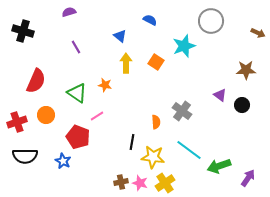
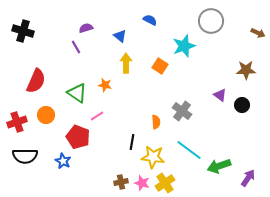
purple semicircle: moved 17 px right, 16 px down
orange square: moved 4 px right, 4 px down
pink star: moved 2 px right
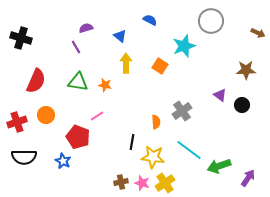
black cross: moved 2 px left, 7 px down
green triangle: moved 1 px right, 11 px up; rotated 25 degrees counterclockwise
gray cross: rotated 18 degrees clockwise
black semicircle: moved 1 px left, 1 px down
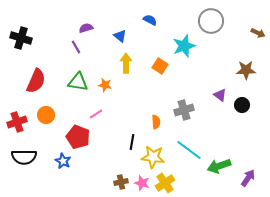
gray cross: moved 2 px right, 1 px up; rotated 18 degrees clockwise
pink line: moved 1 px left, 2 px up
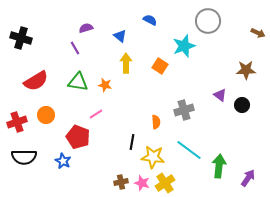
gray circle: moved 3 px left
purple line: moved 1 px left, 1 px down
red semicircle: rotated 35 degrees clockwise
green arrow: rotated 115 degrees clockwise
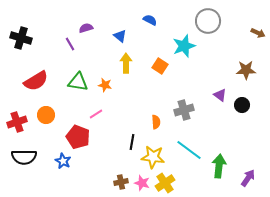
purple line: moved 5 px left, 4 px up
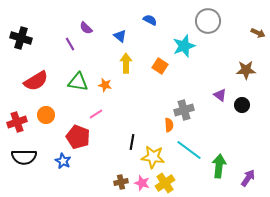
purple semicircle: rotated 120 degrees counterclockwise
orange semicircle: moved 13 px right, 3 px down
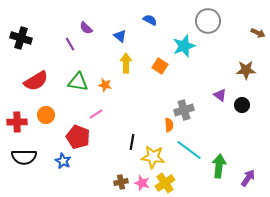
red cross: rotated 18 degrees clockwise
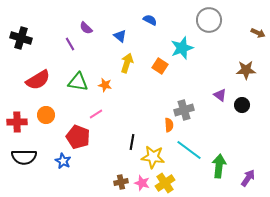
gray circle: moved 1 px right, 1 px up
cyan star: moved 2 px left, 2 px down
yellow arrow: moved 1 px right; rotated 18 degrees clockwise
red semicircle: moved 2 px right, 1 px up
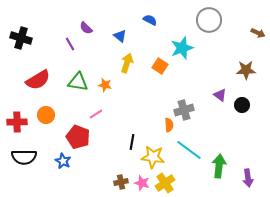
purple arrow: rotated 138 degrees clockwise
